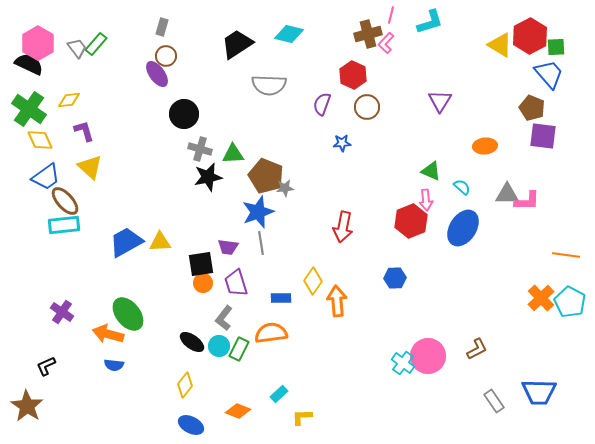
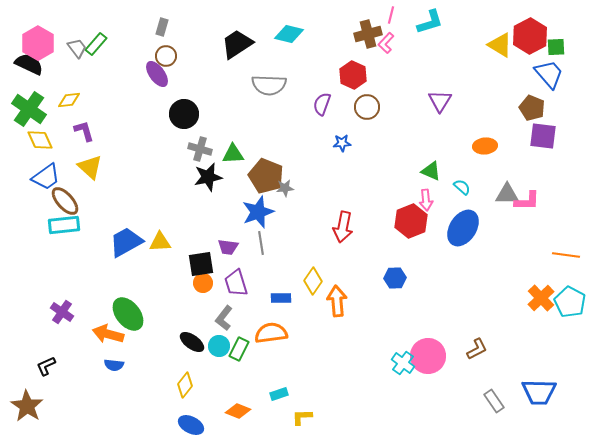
cyan rectangle at (279, 394): rotated 24 degrees clockwise
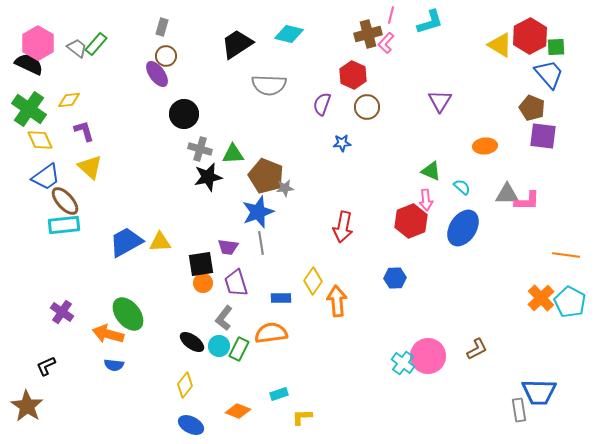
gray trapezoid at (77, 48): rotated 15 degrees counterclockwise
gray rectangle at (494, 401): moved 25 px right, 9 px down; rotated 25 degrees clockwise
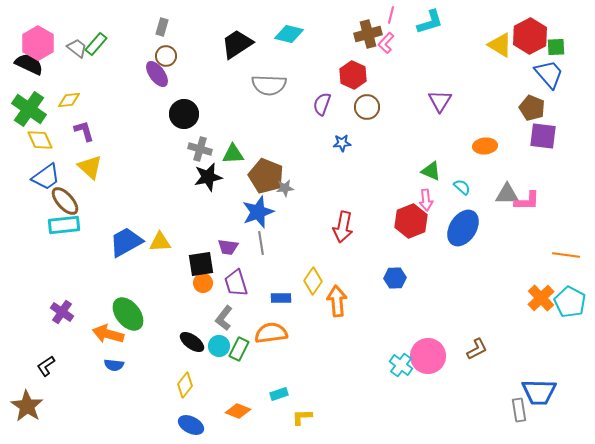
cyan cross at (403, 363): moved 2 px left, 2 px down
black L-shape at (46, 366): rotated 10 degrees counterclockwise
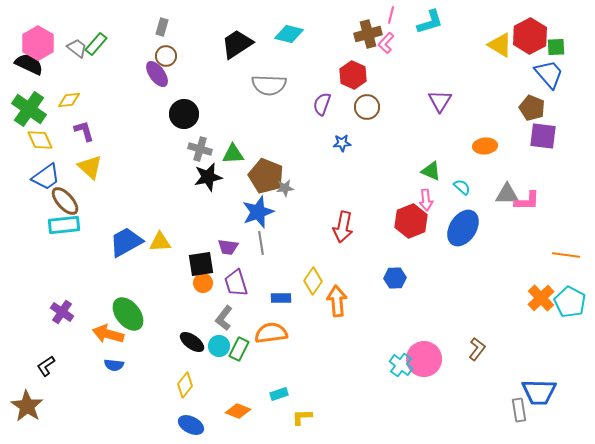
brown L-shape at (477, 349): rotated 25 degrees counterclockwise
pink circle at (428, 356): moved 4 px left, 3 px down
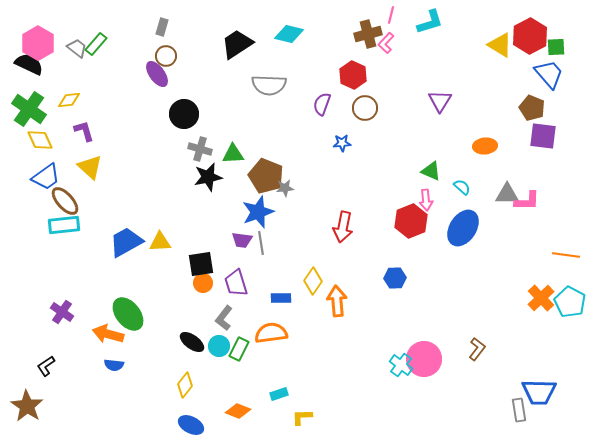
brown circle at (367, 107): moved 2 px left, 1 px down
purple trapezoid at (228, 247): moved 14 px right, 7 px up
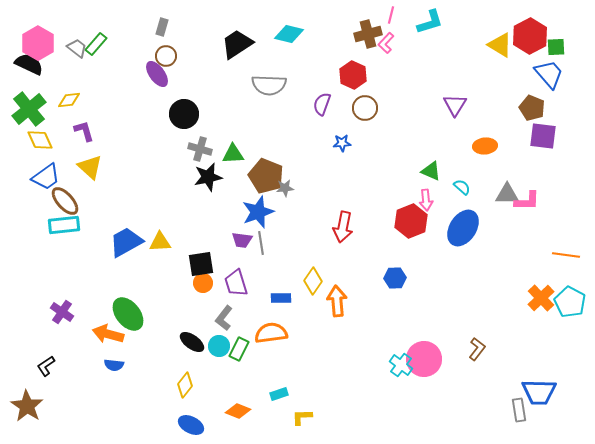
purple triangle at (440, 101): moved 15 px right, 4 px down
green cross at (29, 109): rotated 16 degrees clockwise
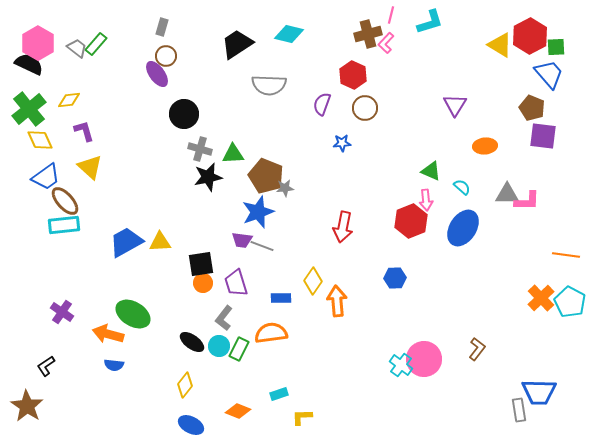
gray line at (261, 243): moved 1 px right, 3 px down; rotated 60 degrees counterclockwise
green ellipse at (128, 314): moved 5 px right; rotated 20 degrees counterclockwise
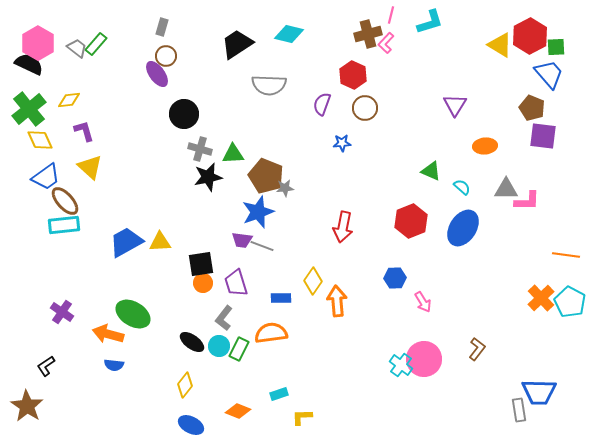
gray triangle at (507, 194): moved 1 px left, 5 px up
pink arrow at (426, 200): moved 3 px left, 102 px down; rotated 25 degrees counterclockwise
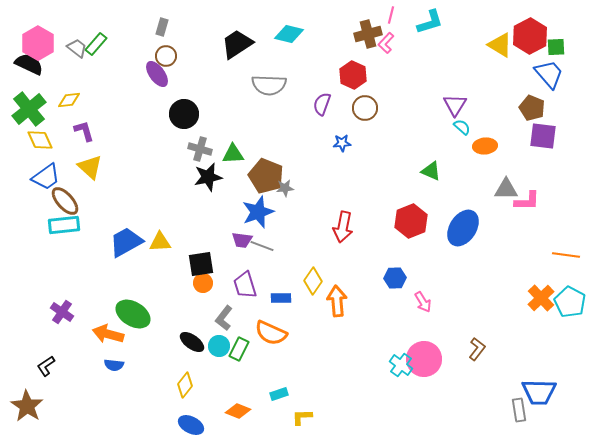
cyan semicircle at (462, 187): moved 60 px up
purple trapezoid at (236, 283): moved 9 px right, 2 px down
orange semicircle at (271, 333): rotated 148 degrees counterclockwise
